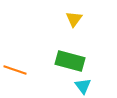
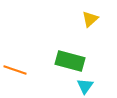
yellow triangle: moved 16 px right; rotated 12 degrees clockwise
cyan triangle: moved 2 px right; rotated 12 degrees clockwise
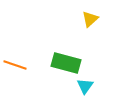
green rectangle: moved 4 px left, 2 px down
orange line: moved 5 px up
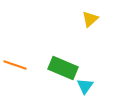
green rectangle: moved 3 px left, 5 px down; rotated 8 degrees clockwise
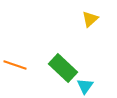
green rectangle: rotated 20 degrees clockwise
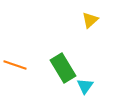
yellow triangle: moved 1 px down
green rectangle: rotated 16 degrees clockwise
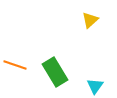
green rectangle: moved 8 px left, 4 px down
cyan triangle: moved 10 px right
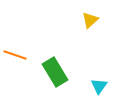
orange line: moved 10 px up
cyan triangle: moved 4 px right
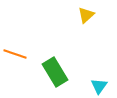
yellow triangle: moved 4 px left, 5 px up
orange line: moved 1 px up
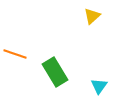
yellow triangle: moved 6 px right, 1 px down
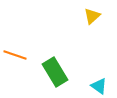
orange line: moved 1 px down
cyan triangle: rotated 30 degrees counterclockwise
